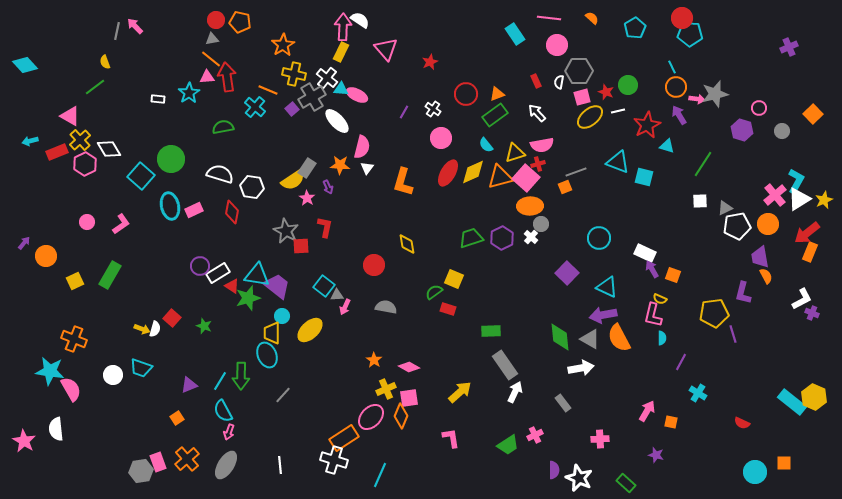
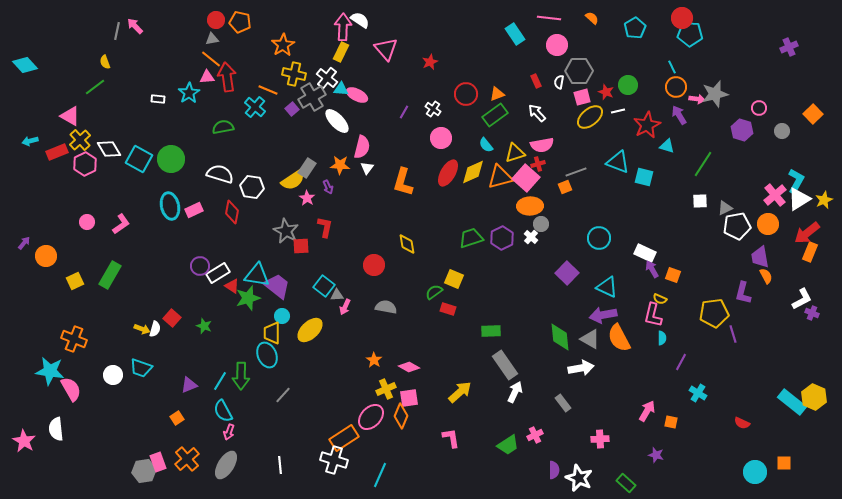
cyan square at (141, 176): moved 2 px left, 17 px up; rotated 12 degrees counterclockwise
gray hexagon at (141, 471): moved 3 px right
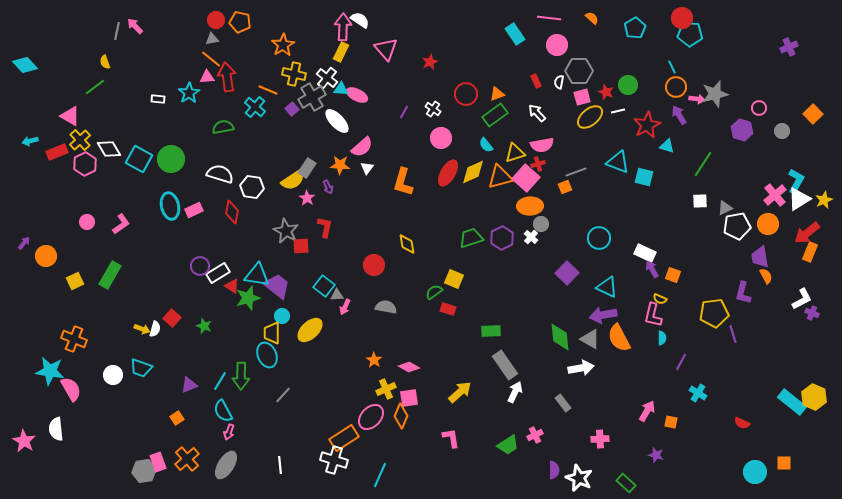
pink semicircle at (362, 147): rotated 35 degrees clockwise
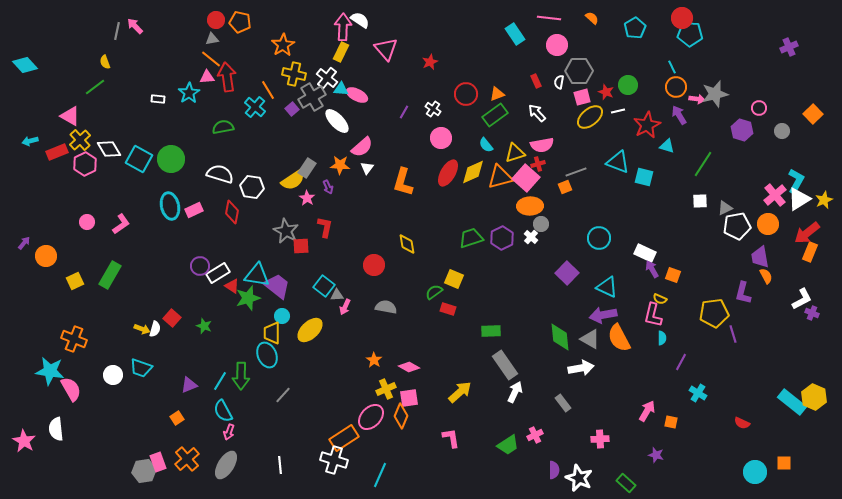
orange line at (268, 90): rotated 36 degrees clockwise
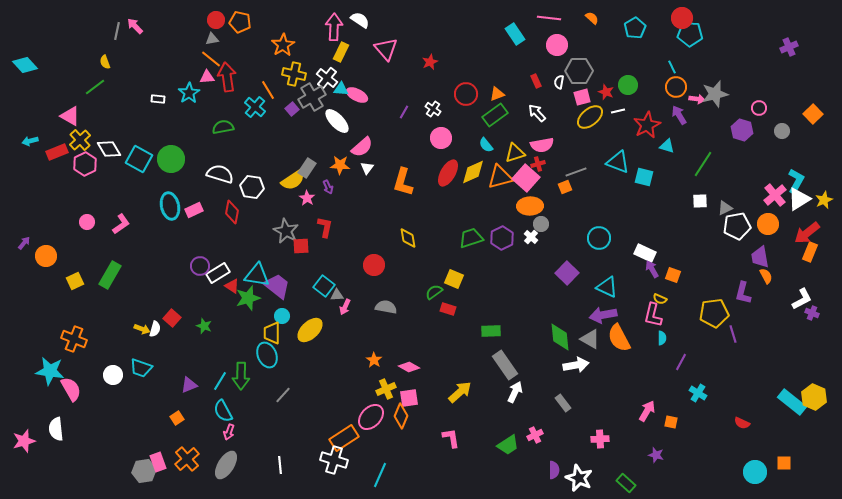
pink arrow at (343, 27): moved 9 px left
yellow diamond at (407, 244): moved 1 px right, 6 px up
white arrow at (581, 368): moved 5 px left, 3 px up
pink star at (24, 441): rotated 25 degrees clockwise
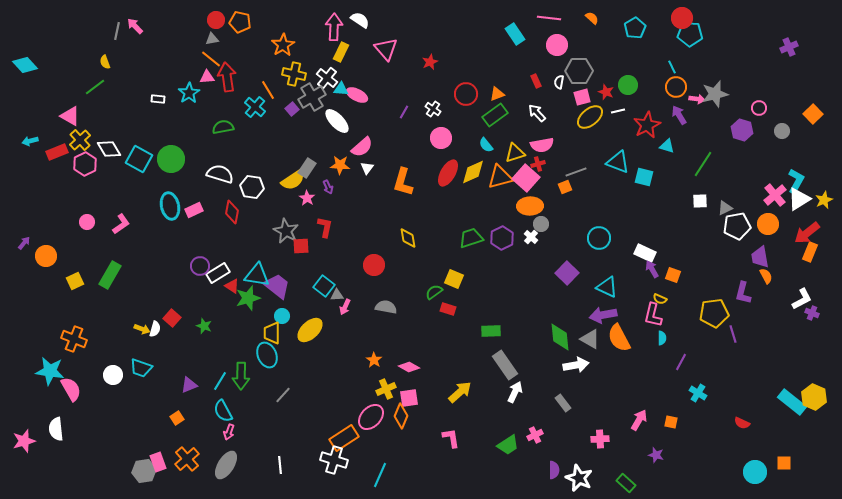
pink arrow at (647, 411): moved 8 px left, 9 px down
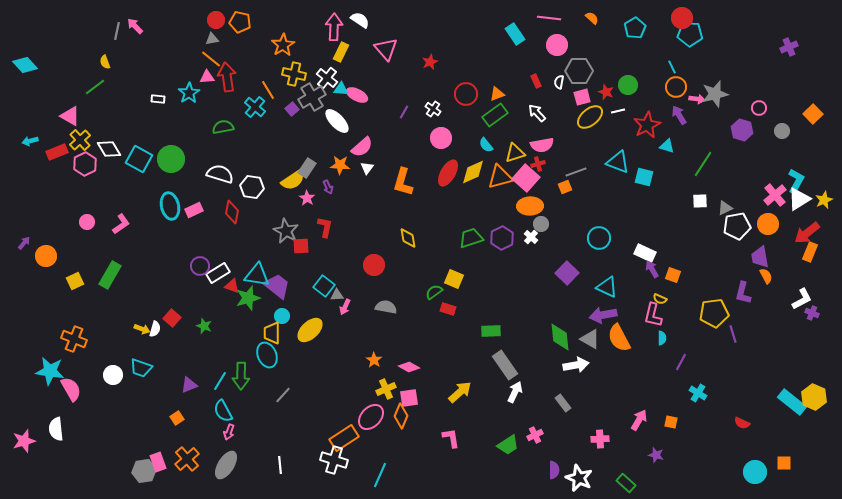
red triangle at (232, 286): rotated 14 degrees counterclockwise
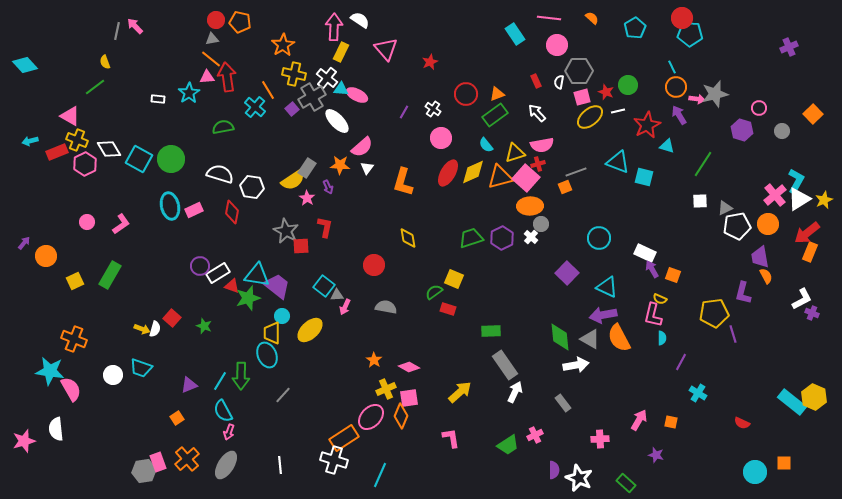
yellow cross at (80, 140): moved 3 px left; rotated 25 degrees counterclockwise
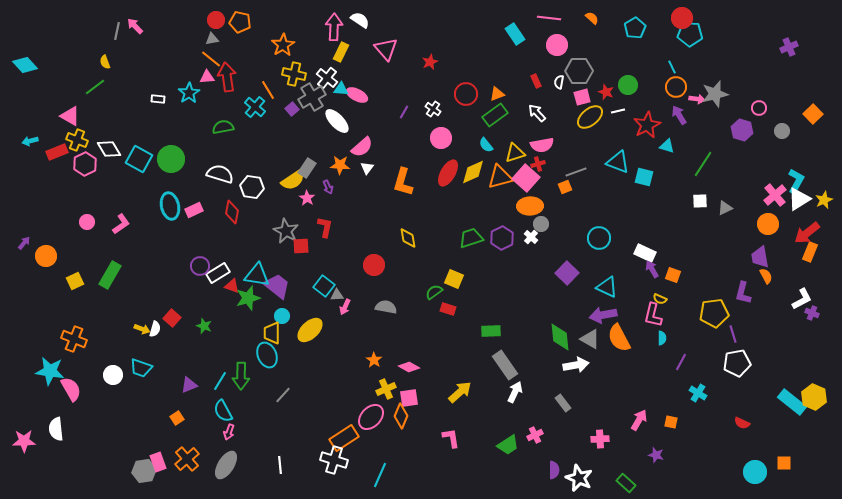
white pentagon at (737, 226): moved 137 px down
pink star at (24, 441): rotated 15 degrees clockwise
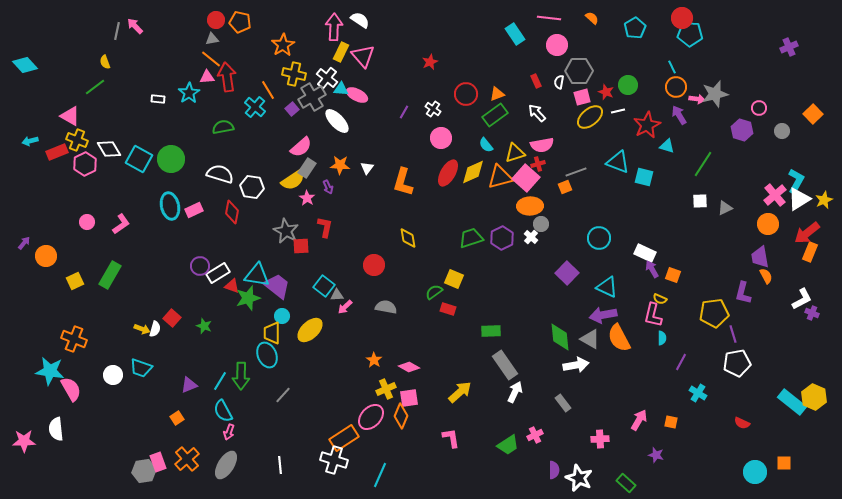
pink triangle at (386, 49): moved 23 px left, 7 px down
pink semicircle at (362, 147): moved 61 px left
pink arrow at (345, 307): rotated 21 degrees clockwise
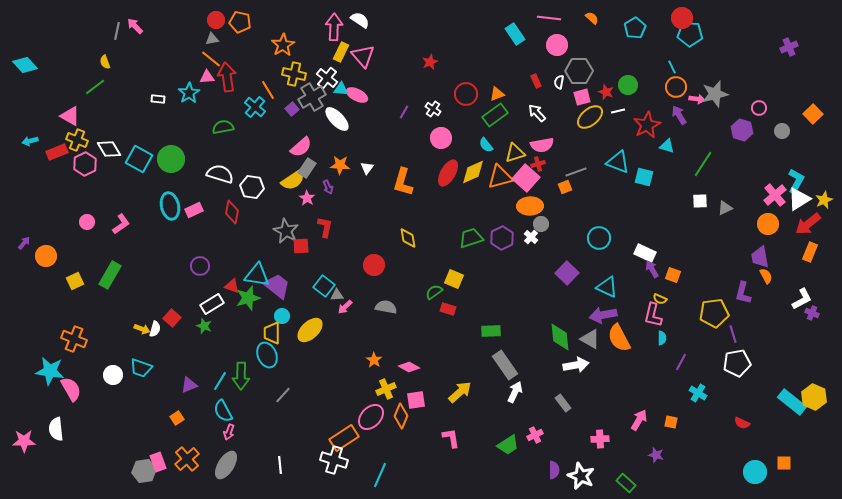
white ellipse at (337, 121): moved 2 px up
red arrow at (807, 233): moved 1 px right, 9 px up
white rectangle at (218, 273): moved 6 px left, 31 px down
pink square at (409, 398): moved 7 px right, 2 px down
white star at (579, 478): moved 2 px right, 2 px up
